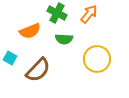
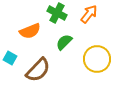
green semicircle: moved 3 px down; rotated 132 degrees clockwise
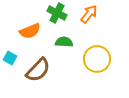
green semicircle: rotated 48 degrees clockwise
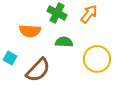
orange semicircle: rotated 25 degrees clockwise
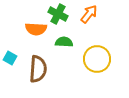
green cross: moved 1 px right, 1 px down
orange semicircle: moved 6 px right, 2 px up
brown semicircle: moved 1 px up; rotated 40 degrees counterclockwise
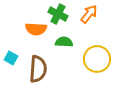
cyan square: moved 1 px right
